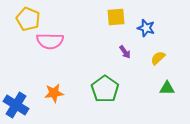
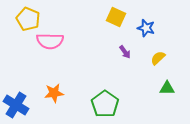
yellow square: rotated 30 degrees clockwise
green pentagon: moved 15 px down
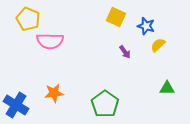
blue star: moved 2 px up
yellow semicircle: moved 13 px up
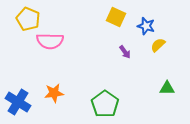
blue cross: moved 2 px right, 3 px up
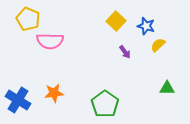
yellow square: moved 4 px down; rotated 18 degrees clockwise
blue cross: moved 2 px up
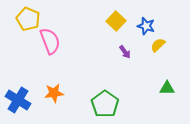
pink semicircle: rotated 112 degrees counterclockwise
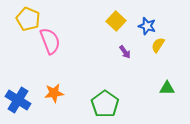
blue star: moved 1 px right
yellow semicircle: rotated 14 degrees counterclockwise
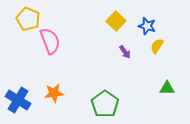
yellow semicircle: moved 1 px left, 1 px down
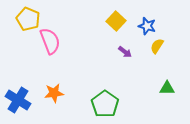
purple arrow: rotated 16 degrees counterclockwise
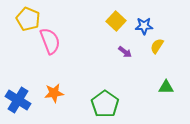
blue star: moved 3 px left; rotated 18 degrees counterclockwise
green triangle: moved 1 px left, 1 px up
